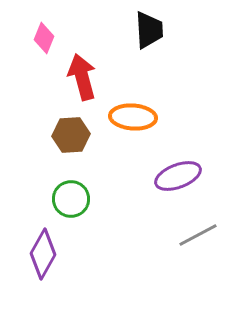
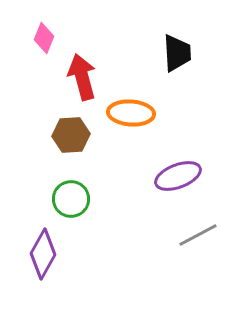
black trapezoid: moved 28 px right, 23 px down
orange ellipse: moved 2 px left, 4 px up
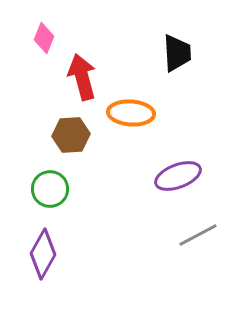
green circle: moved 21 px left, 10 px up
